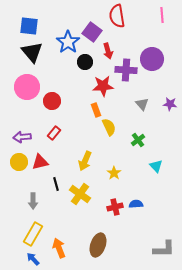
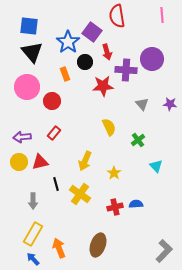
red arrow: moved 1 px left, 1 px down
orange rectangle: moved 31 px left, 36 px up
gray L-shape: moved 2 px down; rotated 45 degrees counterclockwise
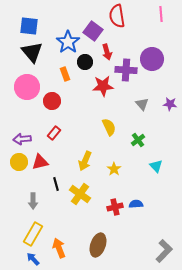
pink line: moved 1 px left, 1 px up
purple square: moved 1 px right, 1 px up
purple arrow: moved 2 px down
yellow star: moved 4 px up
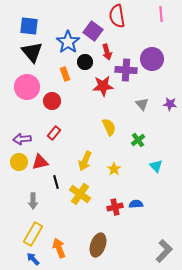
black line: moved 2 px up
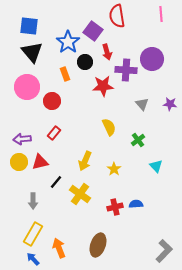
black line: rotated 56 degrees clockwise
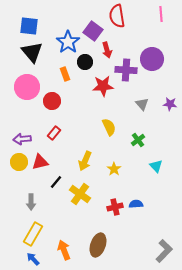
red arrow: moved 2 px up
gray arrow: moved 2 px left, 1 px down
orange arrow: moved 5 px right, 2 px down
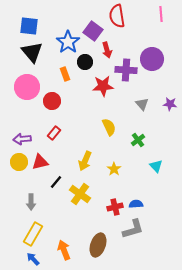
gray L-shape: moved 31 px left, 22 px up; rotated 30 degrees clockwise
